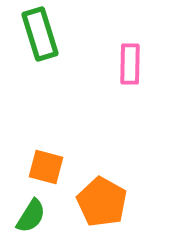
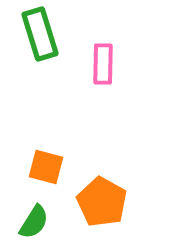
pink rectangle: moved 27 px left
green semicircle: moved 3 px right, 6 px down
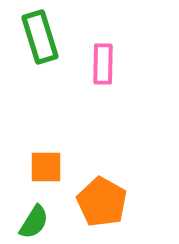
green rectangle: moved 3 px down
orange square: rotated 15 degrees counterclockwise
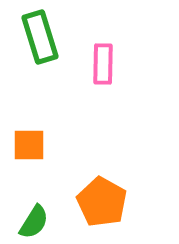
orange square: moved 17 px left, 22 px up
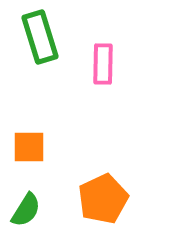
orange square: moved 2 px down
orange pentagon: moved 1 px right, 3 px up; rotated 18 degrees clockwise
green semicircle: moved 8 px left, 12 px up
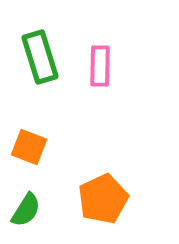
green rectangle: moved 20 px down
pink rectangle: moved 3 px left, 2 px down
orange square: rotated 21 degrees clockwise
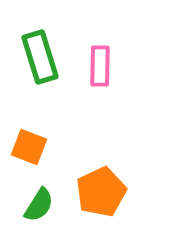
orange pentagon: moved 2 px left, 7 px up
green semicircle: moved 13 px right, 5 px up
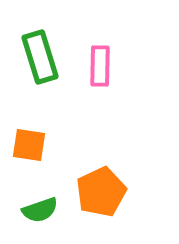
orange square: moved 2 px up; rotated 12 degrees counterclockwise
green semicircle: moved 1 px right, 5 px down; rotated 39 degrees clockwise
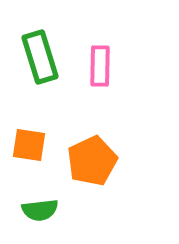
orange pentagon: moved 9 px left, 31 px up
green semicircle: rotated 12 degrees clockwise
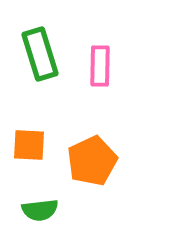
green rectangle: moved 3 px up
orange square: rotated 6 degrees counterclockwise
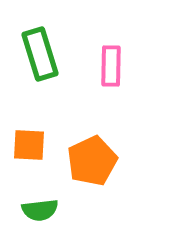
pink rectangle: moved 11 px right
